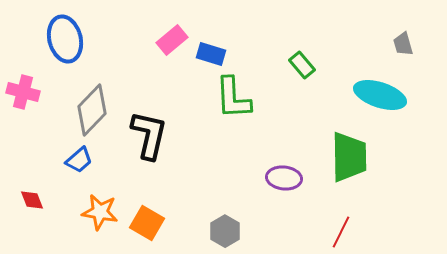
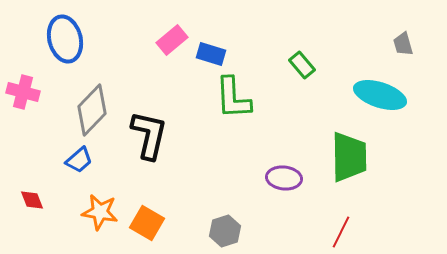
gray hexagon: rotated 12 degrees clockwise
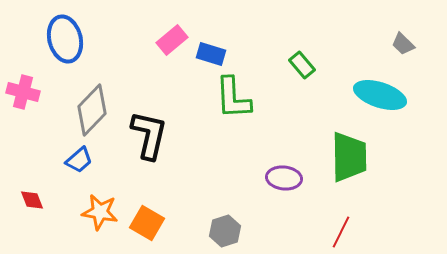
gray trapezoid: rotated 30 degrees counterclockwise
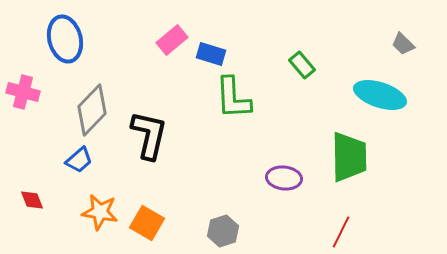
gray hexagon: moved 2 px left
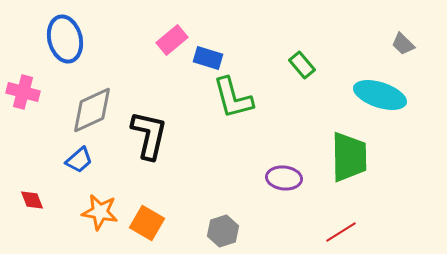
blue rectangle: moved 3 px left, 4 px down
green L-shape: rotated 12 degrees counterclockwise
gray diamond: rotated 21 degrees clockwise
red line: rotated 32 degrees clockwise
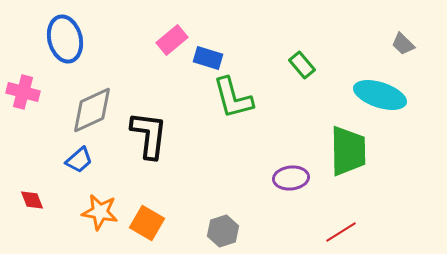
black L-shape: rotated 6 degrees counterclockwise
green trapezoid: moved 1 px left, 6 px up
purple ellipse: moved 7 px right; rotated 12 degrees counterclockwise
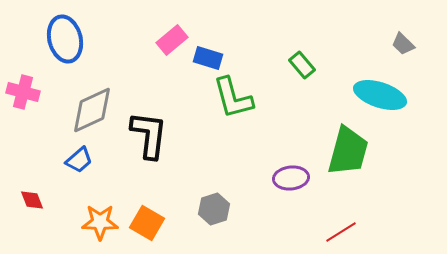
green trapezoid: rotated 16 degrees clockwise
orange star: moved 10 px down; rotated 9 degrees counterclockwise
gray hexagon: moved 9 px left, 22 px up
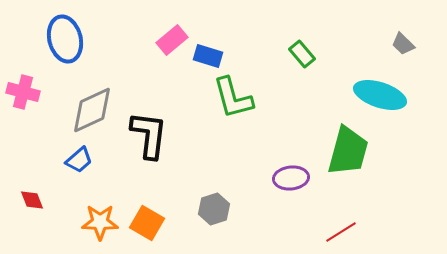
blue rectangle: moved 2 px up
green rectangle: moved 11 px up
